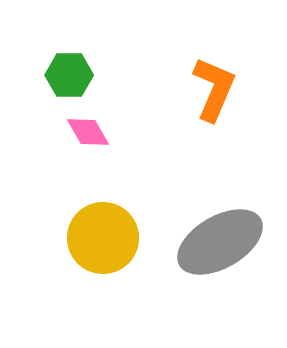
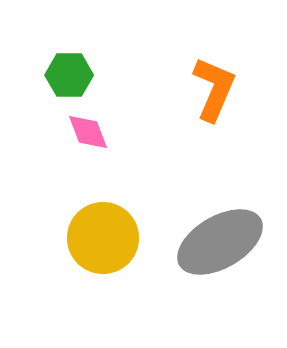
pink diamond: rotated 9 degrees clockwise
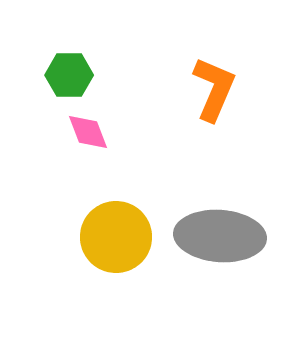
yellow circle: moved 13 px right, 1 px up
gray ellipse: moved 6 px up; rotated 34 degrees clockwise
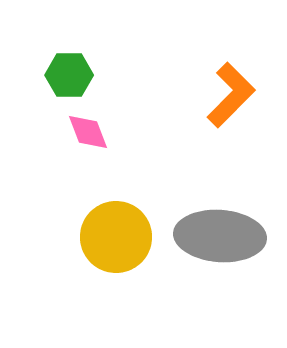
orange L-shape: moved 17 px right, 6 px down; rotated 22 degrees clockwise
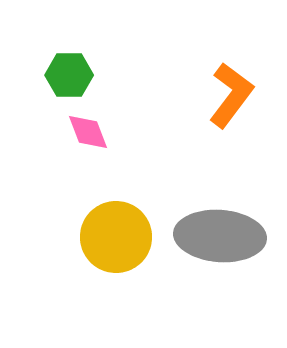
orange L-shape: rotated 8 degrees counterclockwise
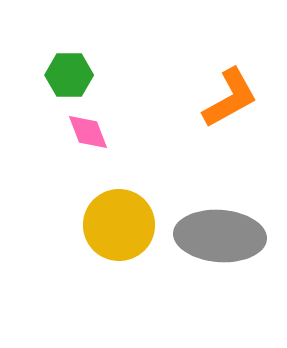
orange L-shape: moved 1 px left, 3 px down; rotated 24 degrees clockwise
yellow circle: moved 3 px right, 12 px up
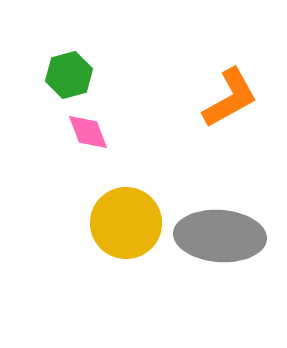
green hexagon: rotated 15 degrees counterclockwise
yellow circle: moved 7 px right, 2 px up
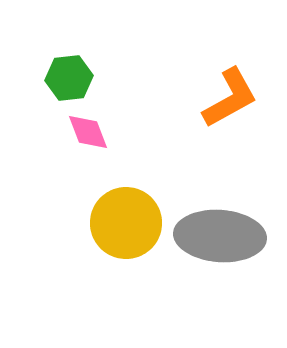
green hexagon: moved 3 px down; rotated 9 degrees clockwise
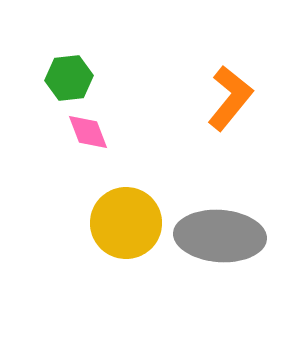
orange L-shape: rotated 22 degrees counterclockwise
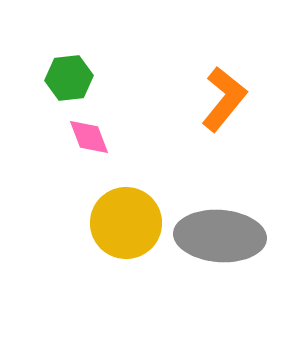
orange L-shape: moved 6 px left, 1 px down
pink diamond: moved 1 px right, 5 px down
